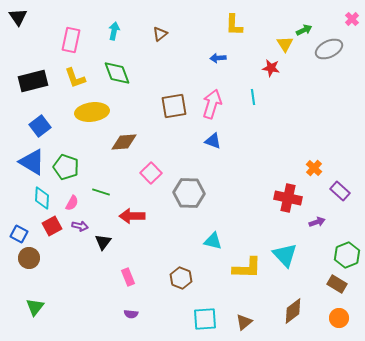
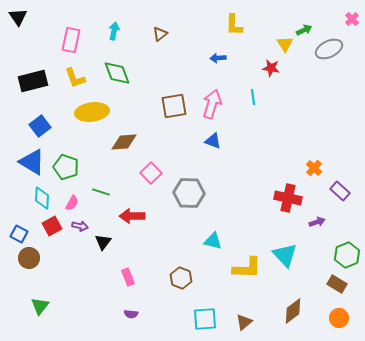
green triangle at (35, 307): moved 5 px right, 1 px up
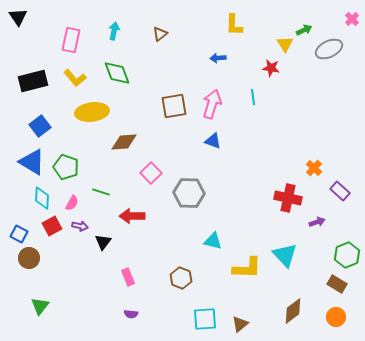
yellow L-shape at (75, 78): rotated 20 degrees counterclockwise
orange circle at (339, 318): moved 3 px left, 1 px up
brown triangle at (244, 322): moved 4 px left, 2 px down
